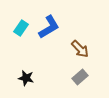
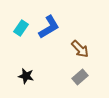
black star: moved 2 px up
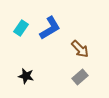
blue L-shape: moved 1 px right, 1 px down
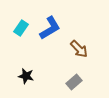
brown arrow: moved 1 px left
gray rectangle: moved 6 px left, 5 px down
